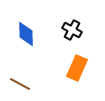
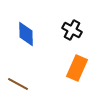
brown line: moved 2 px left
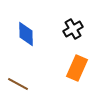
black cross: moved 1 px right, 1 px up; rotated 30 degrees clockwise
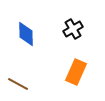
orange rectangle: moved 1 px left, 4 px down
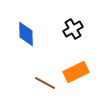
orange rectangle: rotated 40 degrees clockwise
brown line: moved 27 px right, 1 px up
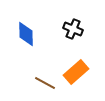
black cross: rotated 36 degrees counterclockwise
orange rectangle: rotated 15 degrees counterclockwise
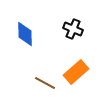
blue diamond: moved 1 px left
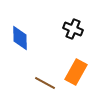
blue diamond: moved 5 px left, 4 px down
orange rectangle: rotated 20 degrees counterclockwise
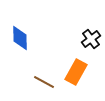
black cross: moved 18 px right, 10 px down; rotated 30 degrees clockwise
brown line: moved 1 px left, 1 px up
